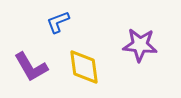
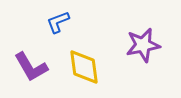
purple star: moved 3 px right; rotated 16 degrees counterclockwise
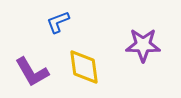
purple star: rotated 12 degrees clockwise
purple L-shape: moved 1 px right, 5 px down
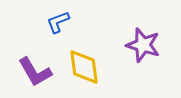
purple star: rotated 16 degrees clockwise
purple L-shape: moved 3 px right
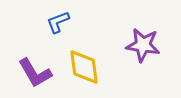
purple star: rotated 8 degrees counterclockwise
purple L-shape: moved 1 px down
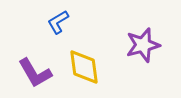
blue L-shape: rotated 10 degrees counterclockwise
purple star: rotated 24 degrees counterclockwise
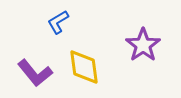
purple star: rotated 20 degrees counterclockwise
purple L-shape: rotated 9 degrees counterclockwise
